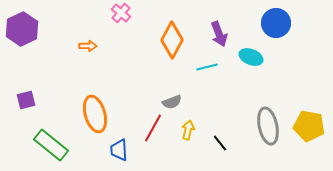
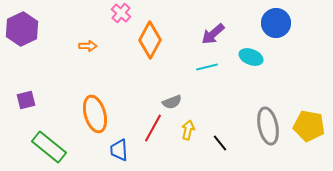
purple arrow: moved 6 px left; rotated 70 degrees clockwise
orange diamond: moved 22 px left
green rectangle: moved 2 px left, 2 px down
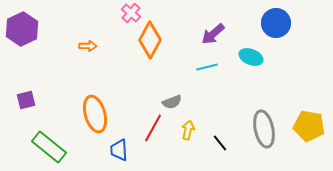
pink cross: moved 10 px right
gray ellipse: moved 4 px left, 3 px down
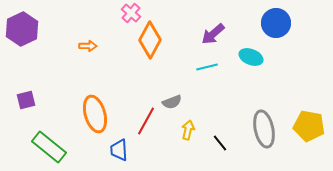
red line: moved 7 px left, 7 px up
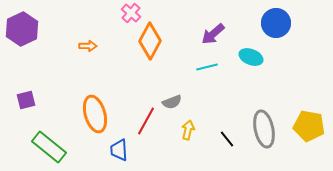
orange diamond: moved 1 px down
black line: moved 7 px right, 4 px up
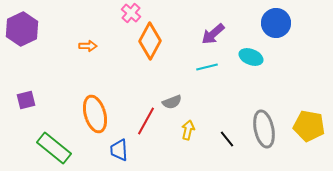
green rectangle: moved 5 px right, 1 px down
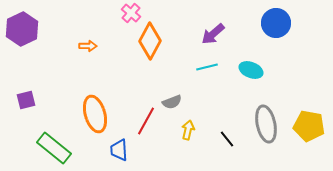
cyan ellipse: moved 13 px down
gray ellipse: moved 2 px right, 5 px up
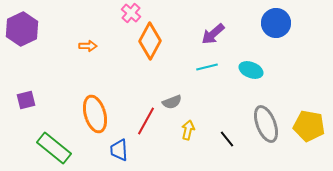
gray ellipse: rotated 9 degrees counterclockwise
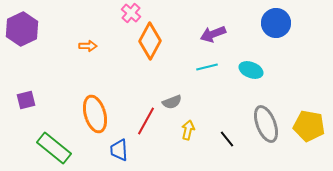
purple arrow: rotated 20 degrees clockwise
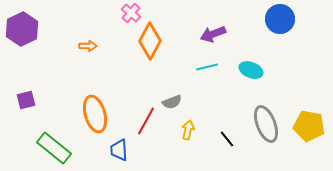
blue circle: moved 4 px right, 4 px up
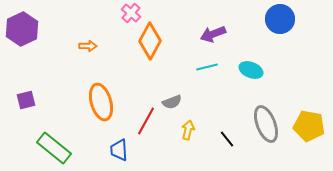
orange ellipse: moved 6 px right, 12 px up
